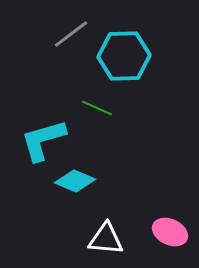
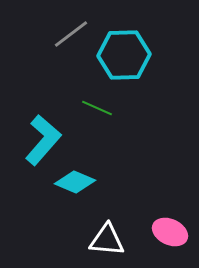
cyan hexagon: moved 1 px up
cyan L-shape: rotated 147 degrees clockwise
cyan diamond: moved 1 px down
white triangle: moved 1 px right, 1 px down
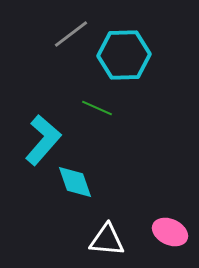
cyan diamond: rotated 48 degrees clockwise
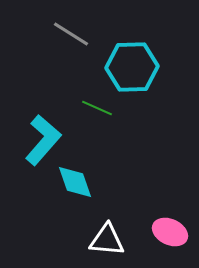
gray line: rotated 69 degrees clockwise
cyan hexagon: moved 8 px right, 12 px down
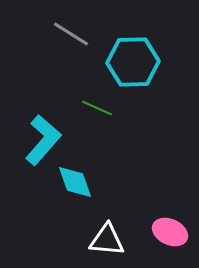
cyan hexagon: moved 1 px right, 5 px up
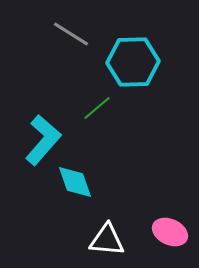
green line: rotated 64 degrees counterclockwise
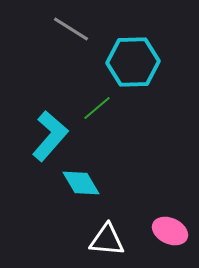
gray line: moved 5 px up
cyan L-shape: moved 7 px right, 4 px up
cyan diamond: moved 6 px right, 1 px down; rotated 12 degrees counterclockwise
pink ellipse: moved 1 px up
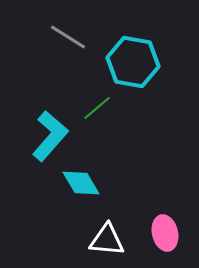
gray line: moved 3 px left, 8 px down
cyan hexagon: rotated 12 degrees clockwise
pink ellipse: moved 5 px left, 2 px down; rotated 52 degrees clockwise
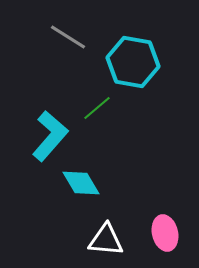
white triangle: moved 1 px left
